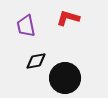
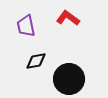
red L-shape: rotated 20 degrees clockwise
black circle: moved 4 px right, 1 px down
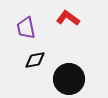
purple trapezoid: moved 2 px down
black diamond: moved 1 px left, 1 px up
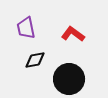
red L-shape: moved 5 px right, 16 px down
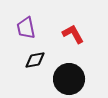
red L-shape: rotated 25 degrees clockwise
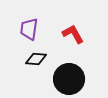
purple trapezoid: moved 3 px right, 1 px down; rotated 20 degrees clockwise
black diamond: moved 1 px right, 1 px up; rotated 15 degrees clockwise
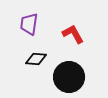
purple trapezoid: moved 5 px up
black circle: moved 2 px up
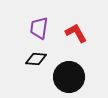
purple trapezoid: moved 10 px right, 4 px down
red L-shape: moved 3 px right, 1 px up
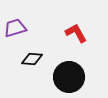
purple trapezoid: moved 24 px left; rotated 65 degrees clockwise
black diamond: moved 4 px left
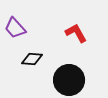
purple trapezoid: rotated 115 degrees counterclockwise
black circle: moved 3 px down
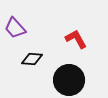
red L-shape: moved 6 px down
